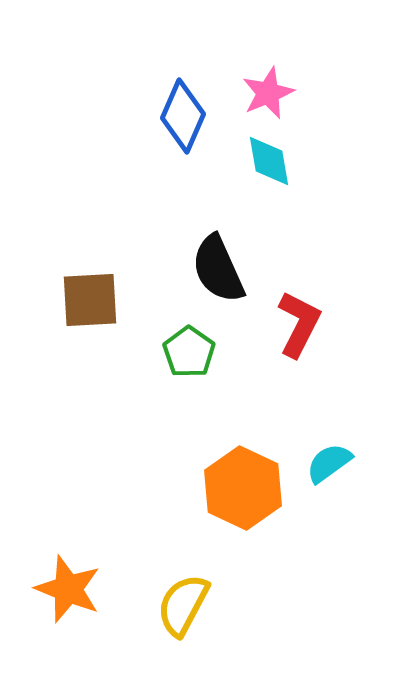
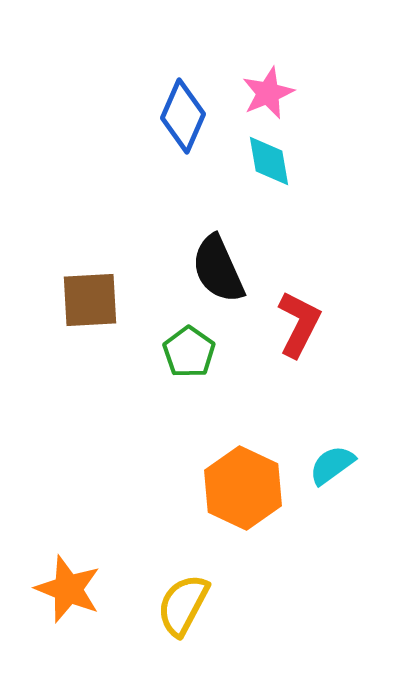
cyan semicircle: moved 3 px right, 2 px down
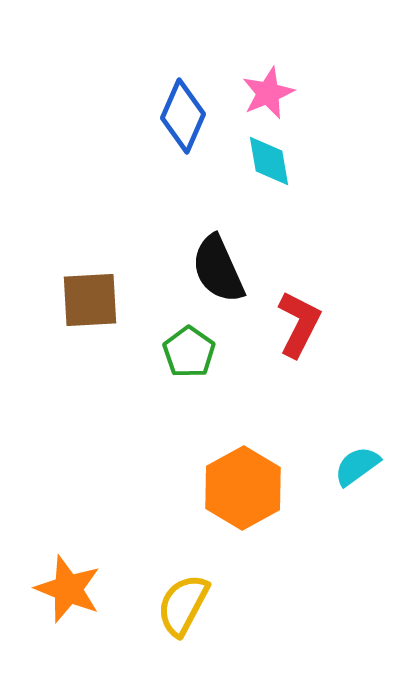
cyan semicircle: moved 25 px right, 1 px down
orange hexagon: rotated 6 degrees clockwise
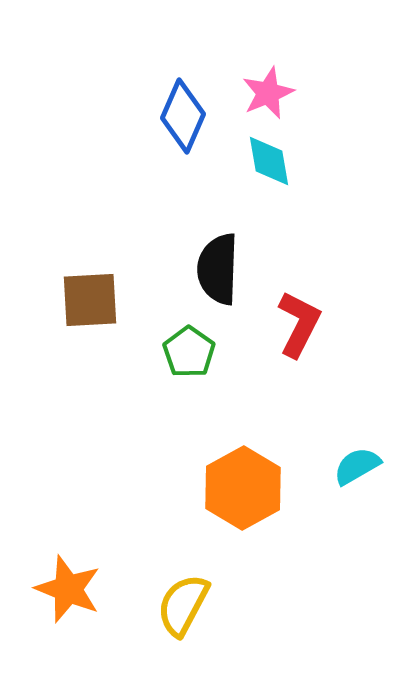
black semicircle: rotated 26 degrees clockwise
cyan semicircle: rotated 6 degrees clockwise
